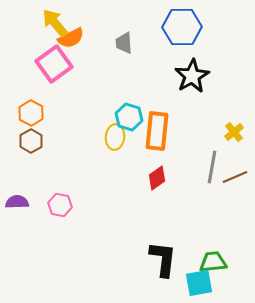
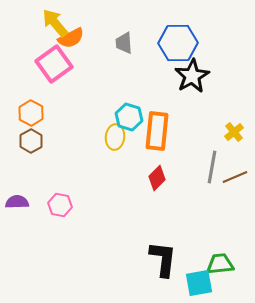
blue hexagon: moved 4 px left, 16 px down
red diamond: rotated 10 degrees counterclockwise
green trapezoid: moved 7 px right, 2 px down
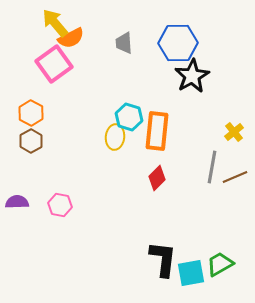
green trapezoid: rotated 24 degrees counterclockwise
cyan square: moved 8 px left, 10 px up
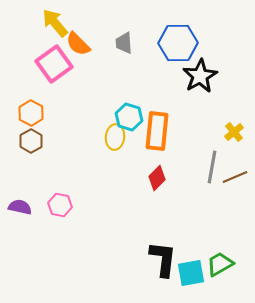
orange semicircle: moved 7 px right, 6 px down; rotated 72 degrees clockwise
black star: moved 8 px right
purple semicircle: moved 3 px right, 5 px down; rotated 15 degrees clockwise
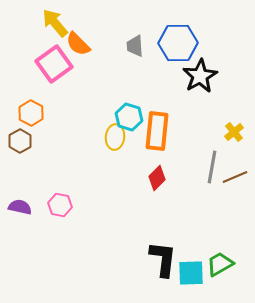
gray trapezoid: moved 11 px right, 3 px down
brown hexagon: moved 11 px left
cyan square: rotated 8 degrees clockwise
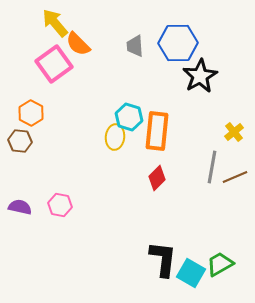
brown hexagon: rotated 25 degrees counterclockwise
cyan square: rotated 32 degrees clockwise
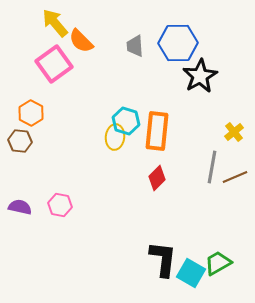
orange semicircle: moved 3 px right, 3 px up
cyan hexagon: moved 3 px left, 4 px down
green trapezoid: moved 2 px left, 1 px up
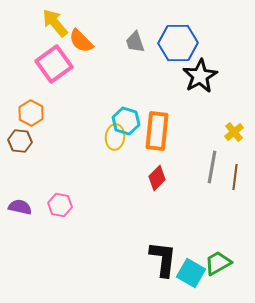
gray trapezoid: moved 4 px up; rotated 15 degrees counterclockwise
brown line: rotated 60 degrees counterclockwise
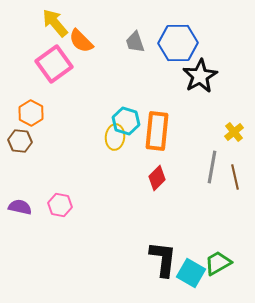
brown line: rotated 20 degrees counterclockwise
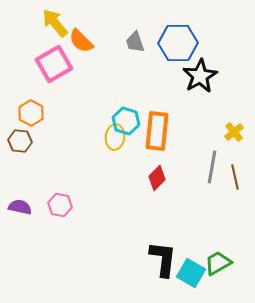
pink square: rotated 6 degrees clockwise
